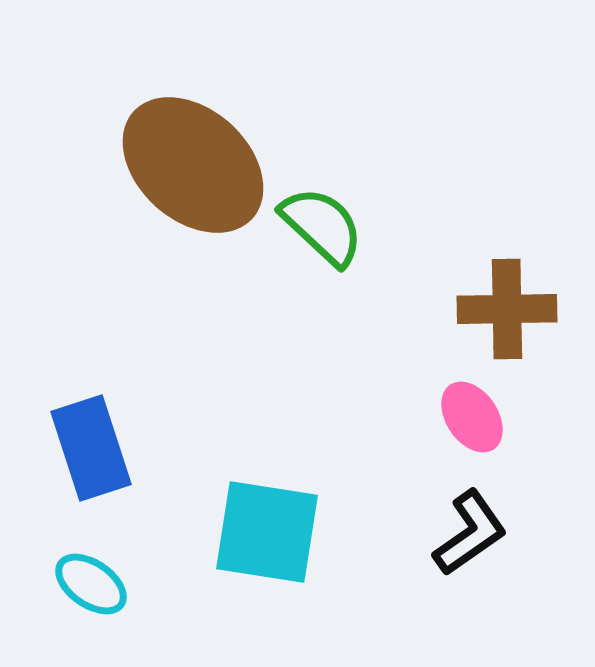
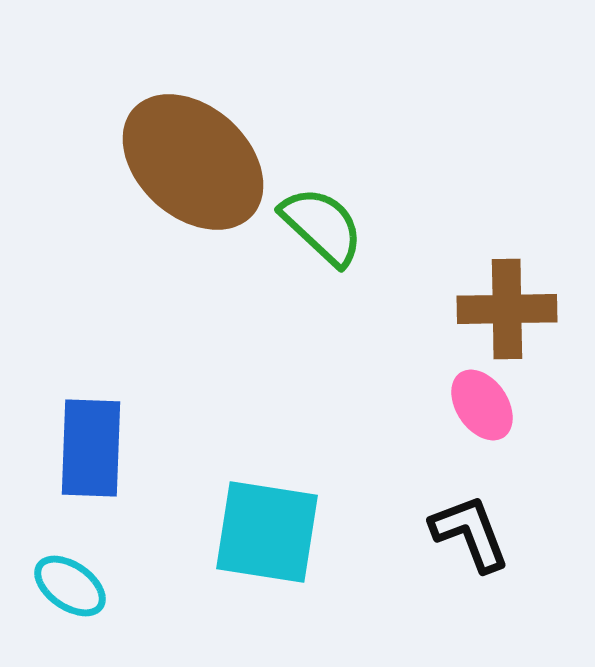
brown ellipse: moved 3 px up
pink ellipse: moved 10 px right, 12 px up
blue rectangle: rotated 20 degrees clockwise
black L-shape: rotated 76 degrees counterclockwise
cyan ellipse: moved 21 px left, 2 px down
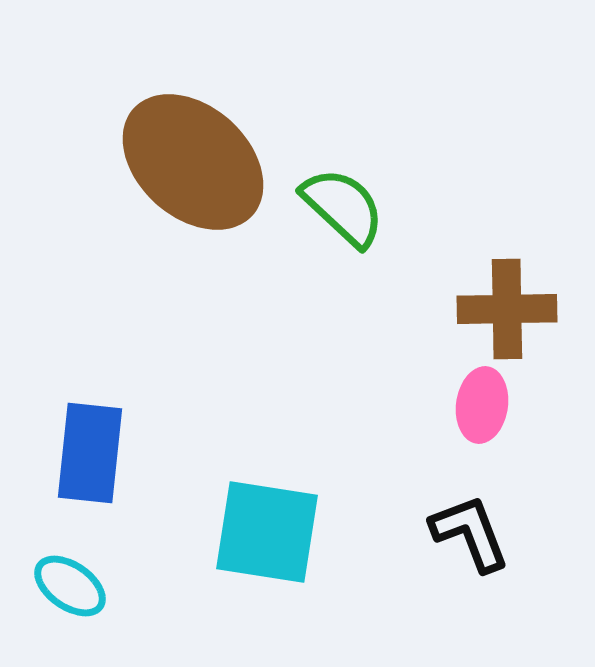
green semicircle: moved 21 px right, 19 px up
pink ellipse: rotated 42 degrees clockwise
blue rectangle: moved 1 px left, 5 px down; rotated 4 degrees clockwise
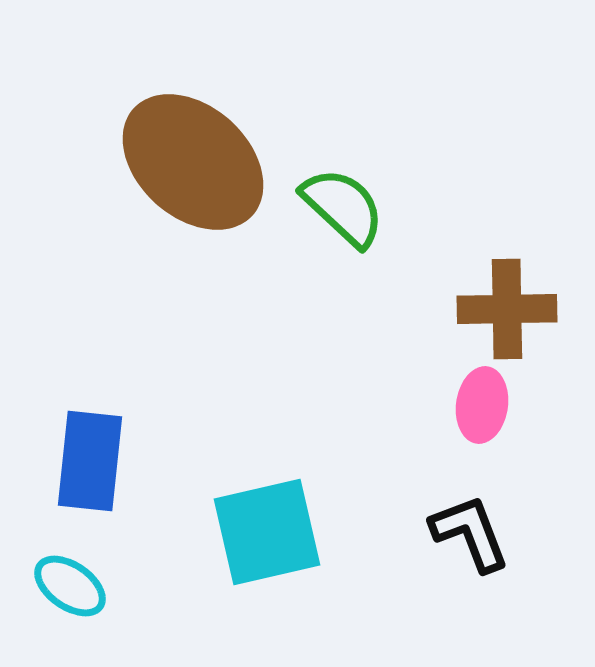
blue rectangle: moved 8 px down
cyan square: rotated 22 degrees counterclockwise
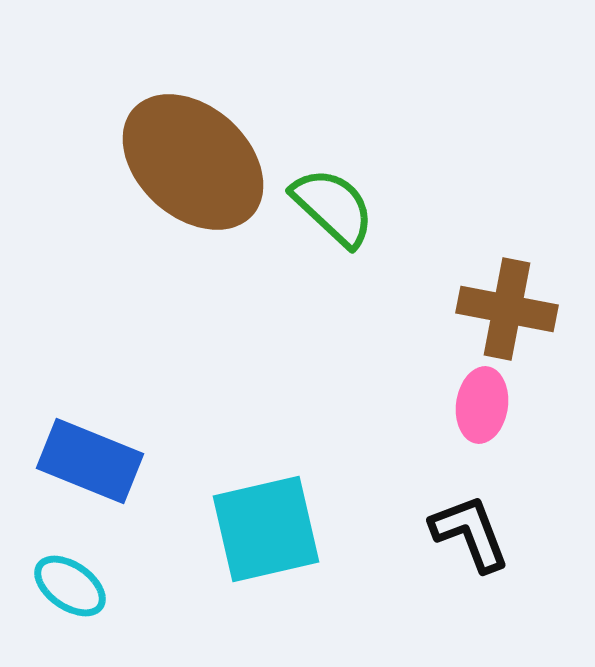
green semicircle: moved 10 px left
brown cross: rotated 12 degrees clockwise
blue rectangle: rotated 74 degrees counterclockwise
cyan square: moved 1 px left, 3 px up
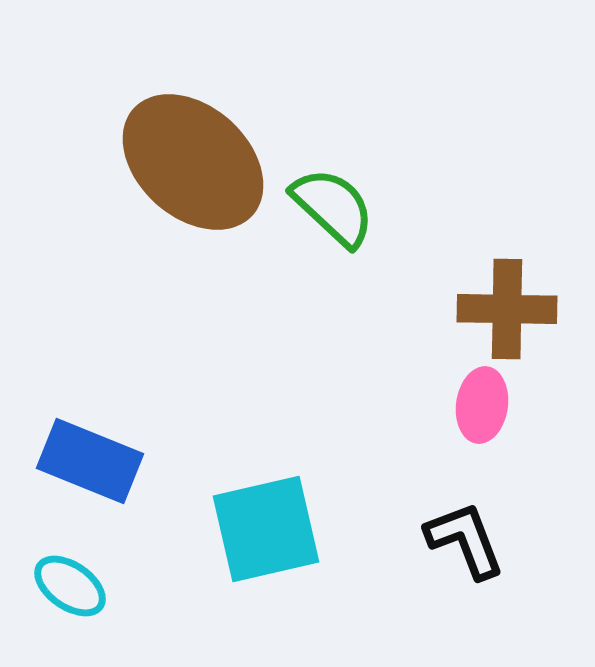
brown cross: rotated 10 degrees counterclockwise
black L-shape: moved 5 px left, 7 px down
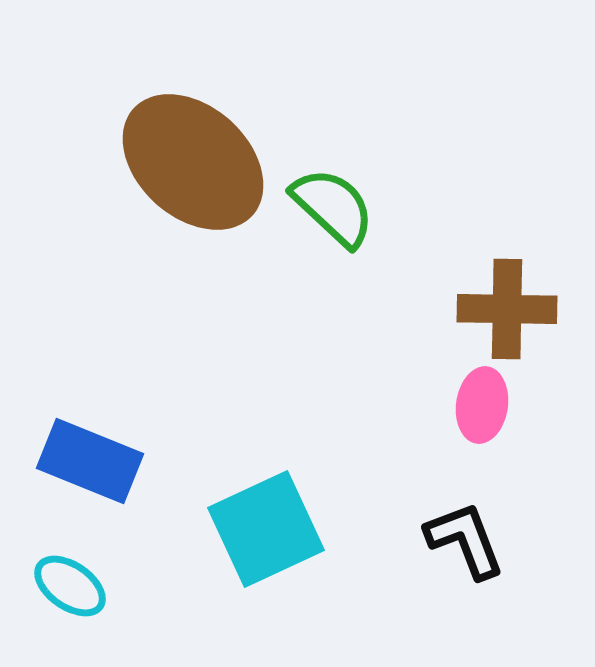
cyan square: rotated 12 degrees counterclockwise
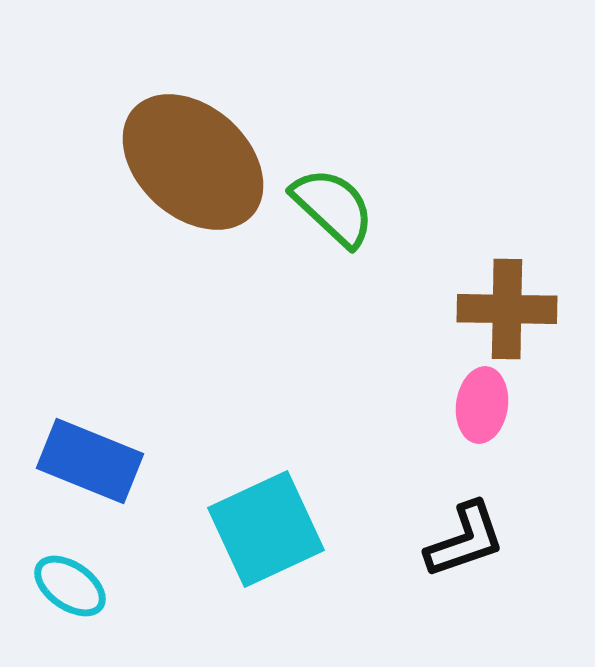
black L-shape: rotated 92 degrees clockwise
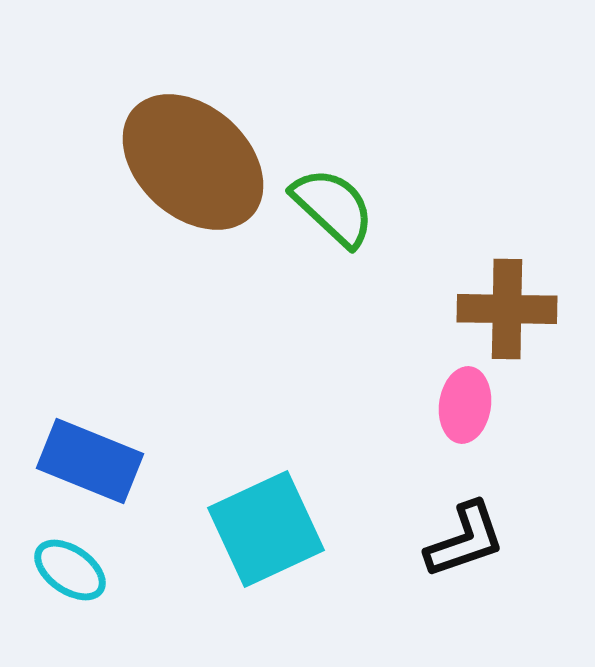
pink ellipse: moved 17 px left
cyan ellipse: moved 16 px up
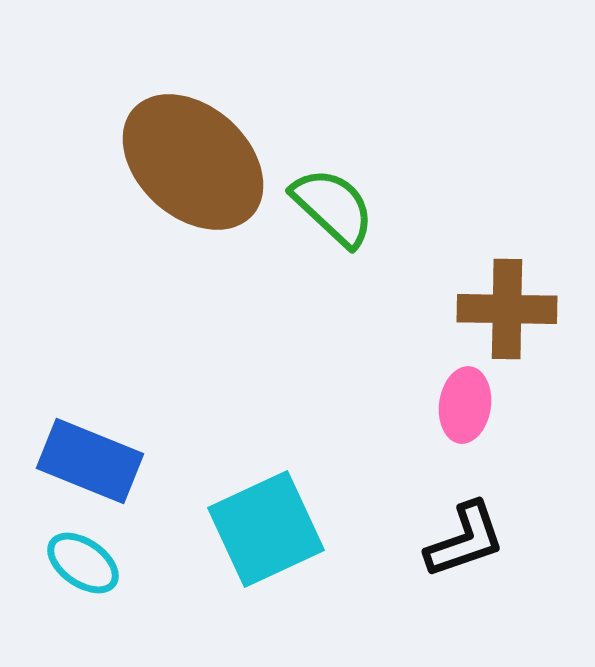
cyan ellipse: moved 13 px right, 7 px up
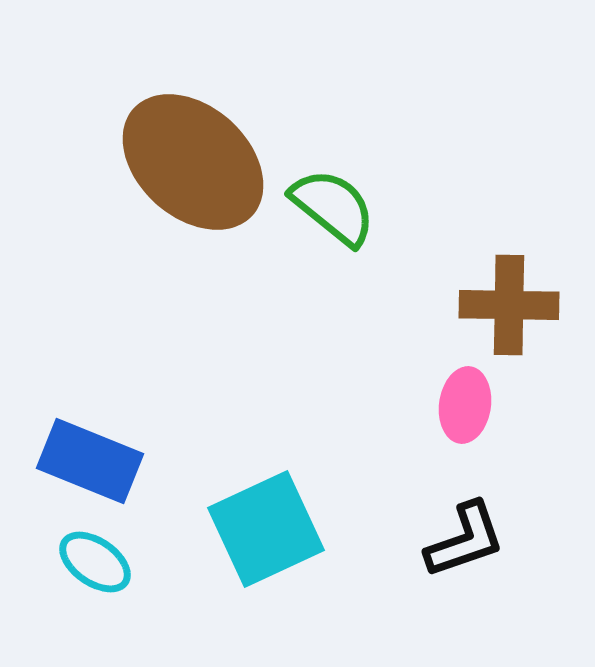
green semicircle: rotated 4 degrees counterclockwise
brown cross: moved 2 px right, 4 px up
cyan ellipse: moved 12 px right, 1 px up
